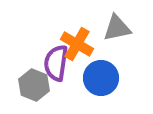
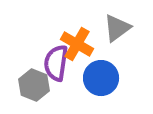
gray triangle: rotated 24 degrees counterclockwise
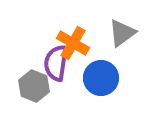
gray triangle: moved 5 px right, 5 px down
orange cross: moved 4 px left, 1 px up
gray hexagon: moved 1 px down
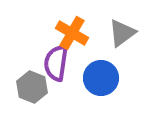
orange cross: moved 1 px left, 10 px up
gray hexagon: moved 2 px left, 1 px down
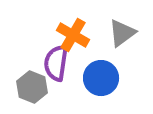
orange cross: moved 1 px right, 2 px down
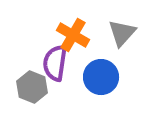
gray triangle: rotated 12 degrees counterclockwise
purple semicircle: moved 1 px left
blue circle: moved 1 px up
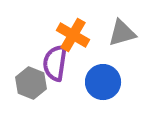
gray triangle: rotated 32 degrees clockwise
blue circle: moved 2 px right, 5 px down
gray hexagon: moved 1 px left, 4 px up
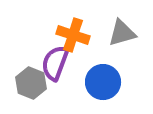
orange cross: rotated 12 degrees counterclockwise
purple semicircle: rotated 12 degrees clockwise
